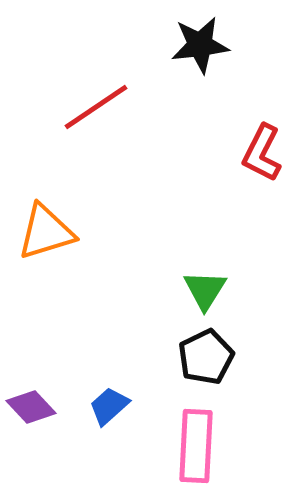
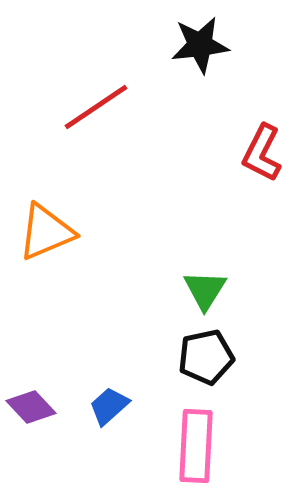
orange triangle: rotated 6 degrees counterclockwise
black pentagon: rotated 14 degrees clockwise
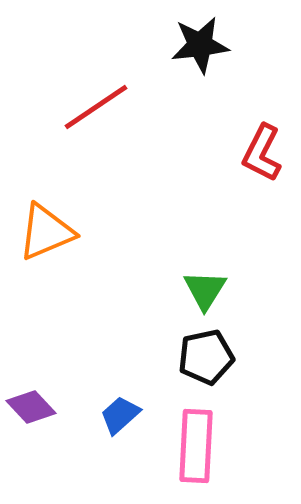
blue trapezoid: moved 11 px right, 9 px down
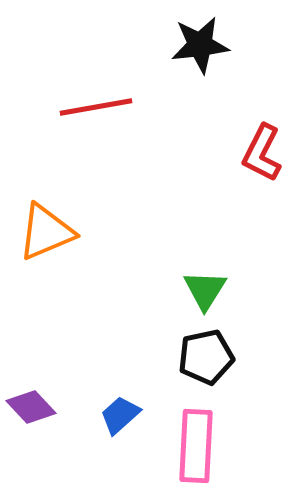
red line: rotated 24 degrees clockwise
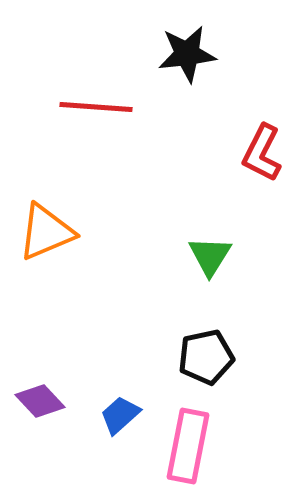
black star: moved 13 px left, 9 px down
red line: rotated 14 degrees clockwise
green triangle: moved 5 px right, 34 px up
purple diamond: moved 9 px right, 6 px up
pink rectangle: moved 8 px left; rotated 8 degrees clockwise
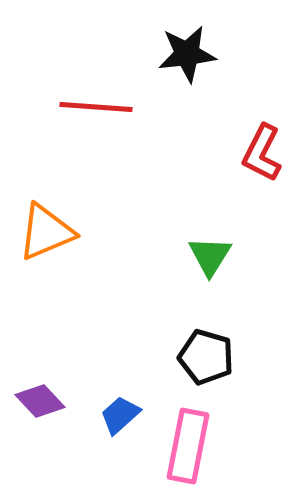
black pentagon: rotated 28 degrees clockwise
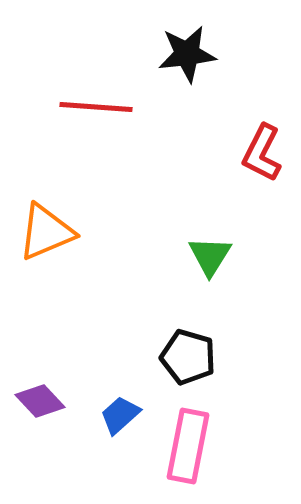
black pentagon: moved 18 px left
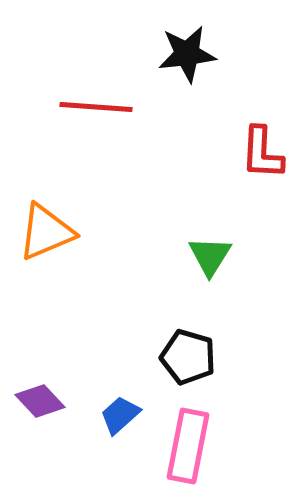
red L-shape: rotated 24 degrees counterclockwise
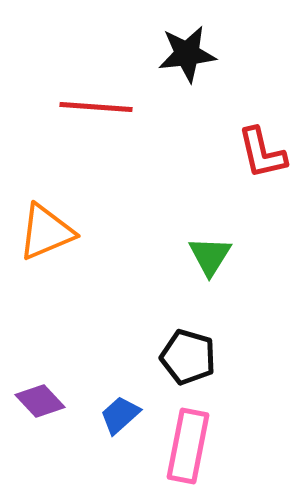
red L-shape: rotated 16 degrees counterclockwise
